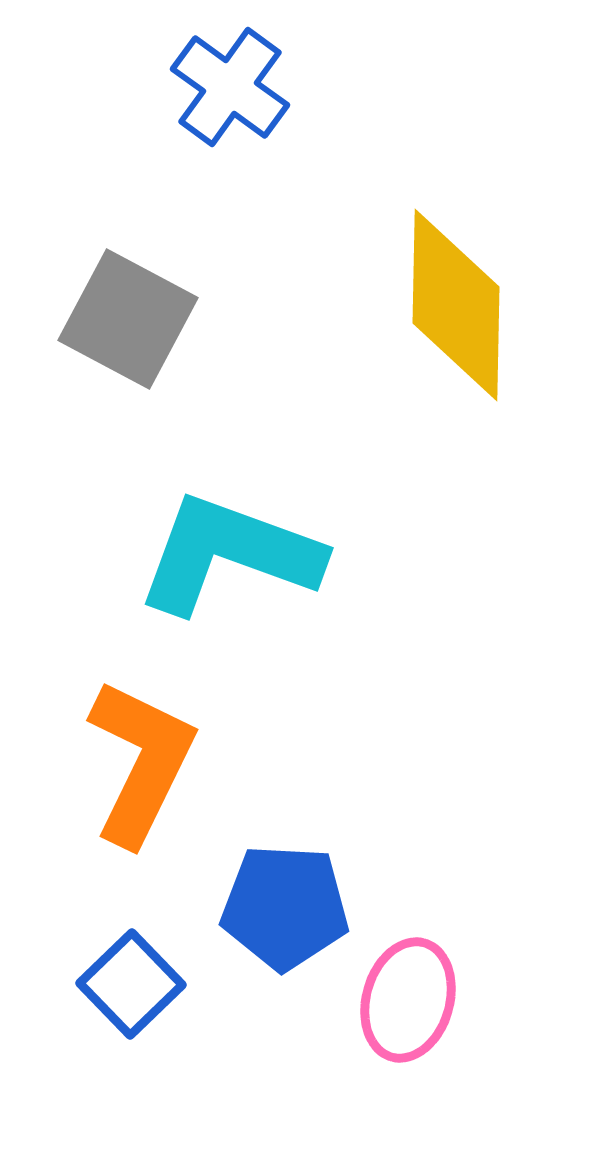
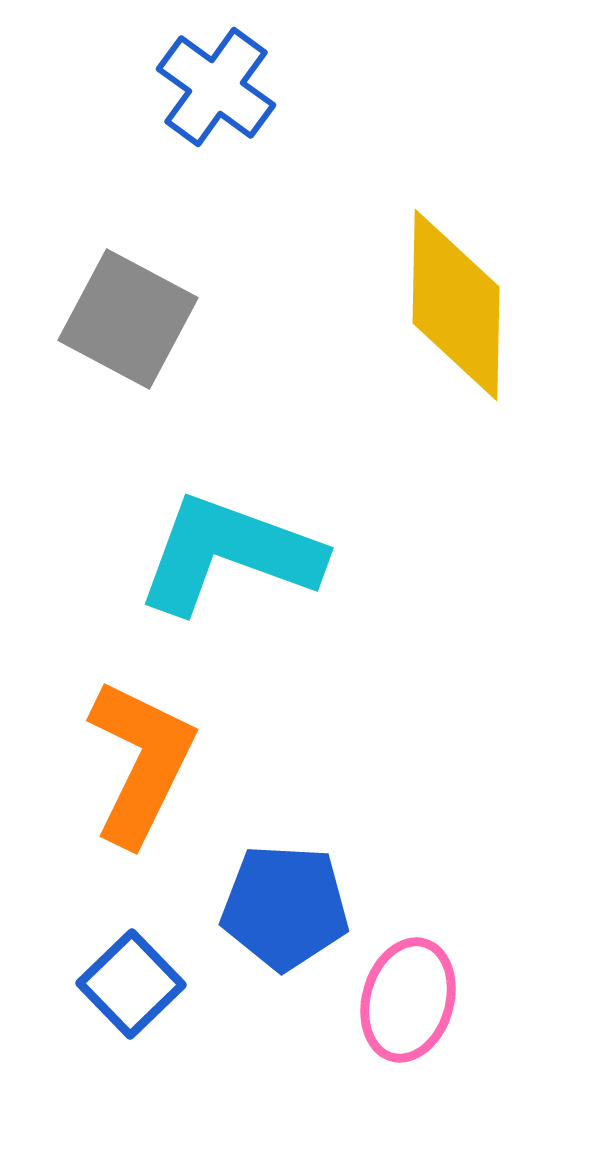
blue cross: moved 14 px left
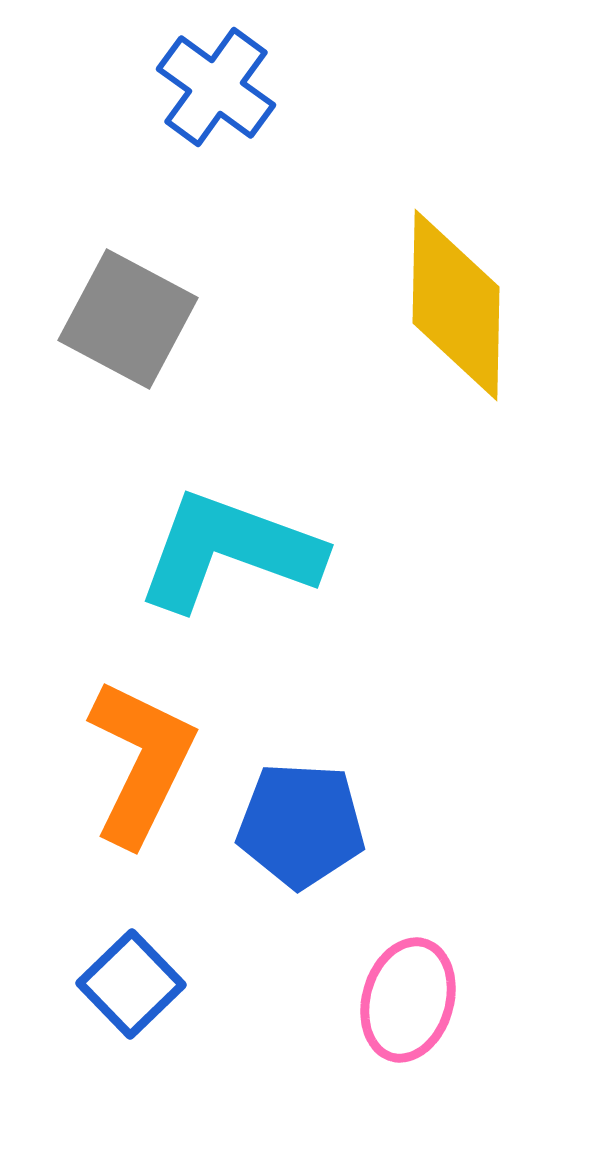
cyan L-shape: moved 3 px up
blue pentagon: moved 16 px right, 82 px up
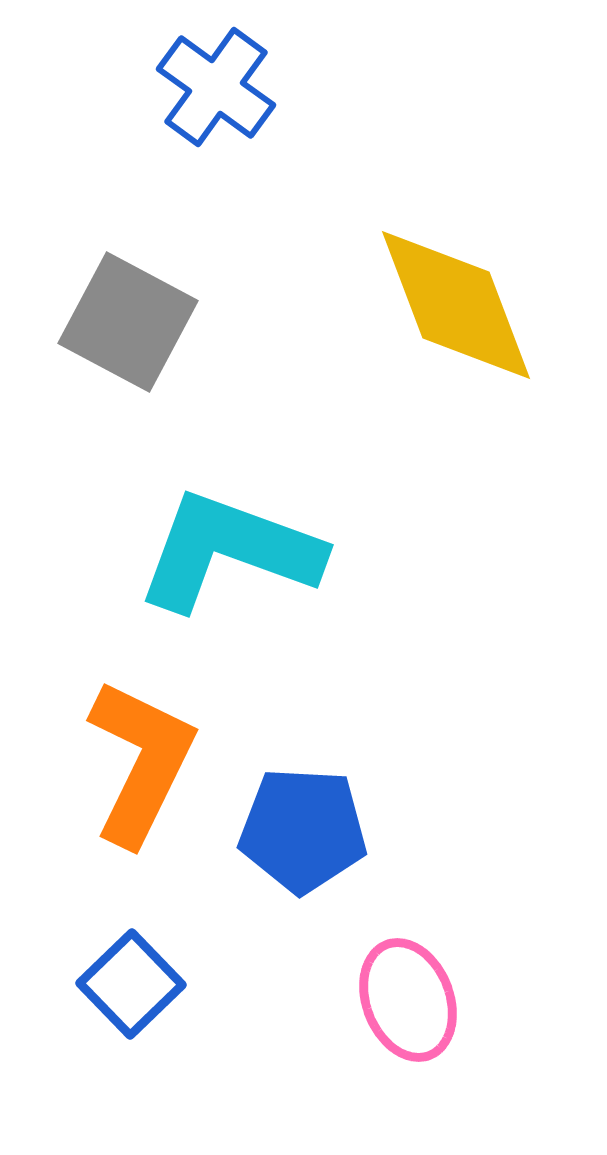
yellow diamond: rotated 22 degrees counterclockwise
gray square: moved 3 px down
blue pentagon: moved 2 px right, 5 px down
pink ellipse: rotated 37 degrees counterclockwise
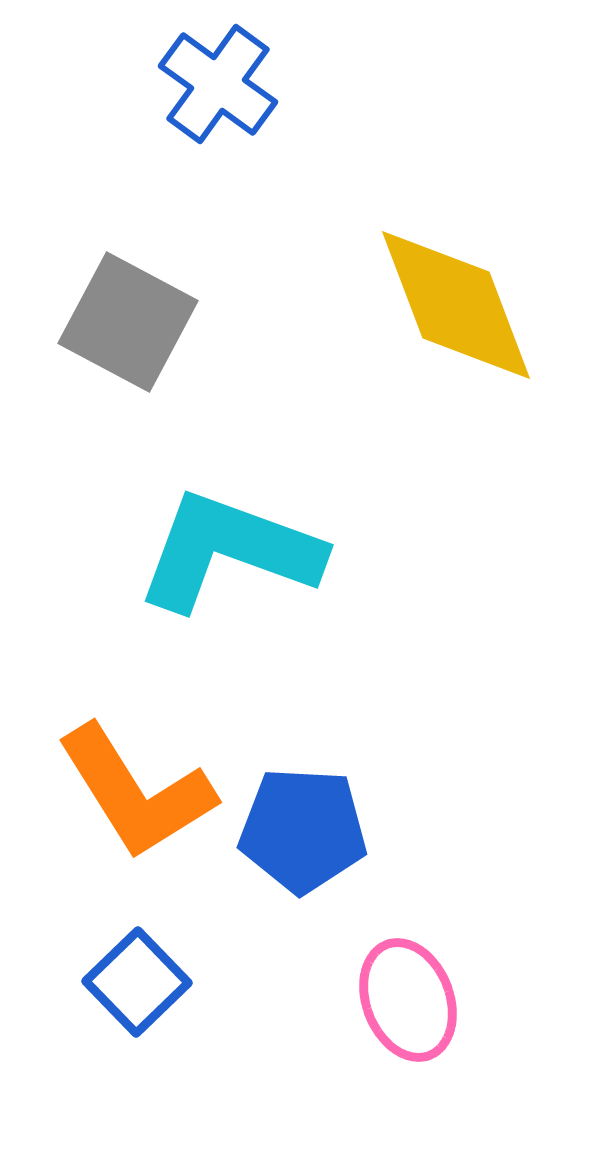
blue cross: moved 2 px right, 3 px up
orange L-shape: moved 5 px left, 30 px down; rotated 122 degrees clockwise
blue square: moved 6 px right, 2 px up
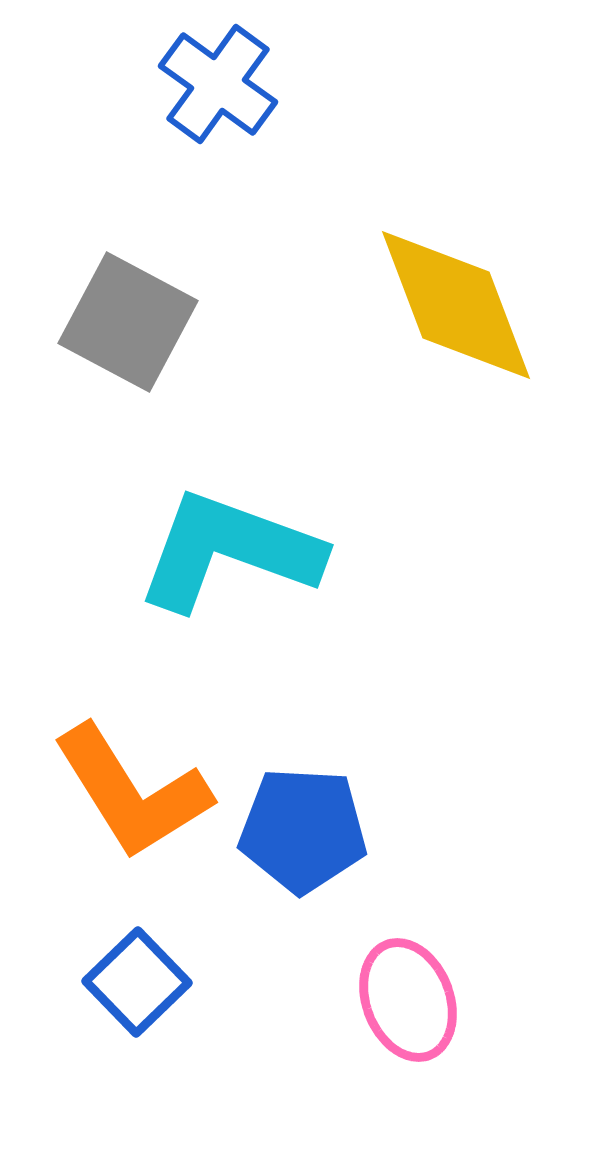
orange L-shape: moved 4 px left
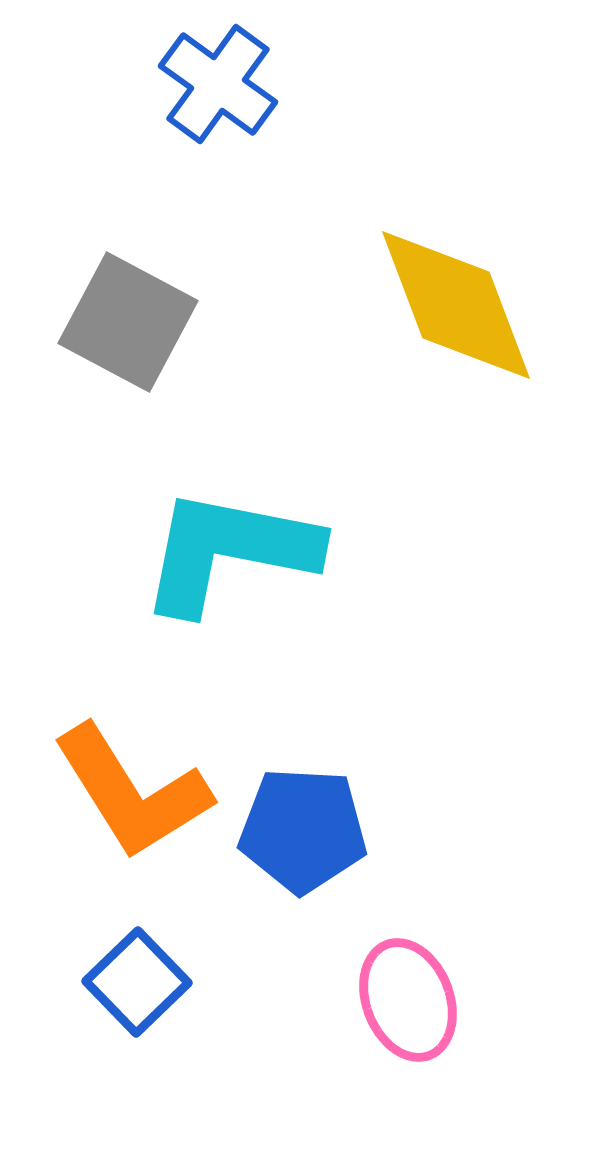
cyan L-shape: rotated 9 degrees counterclockwise
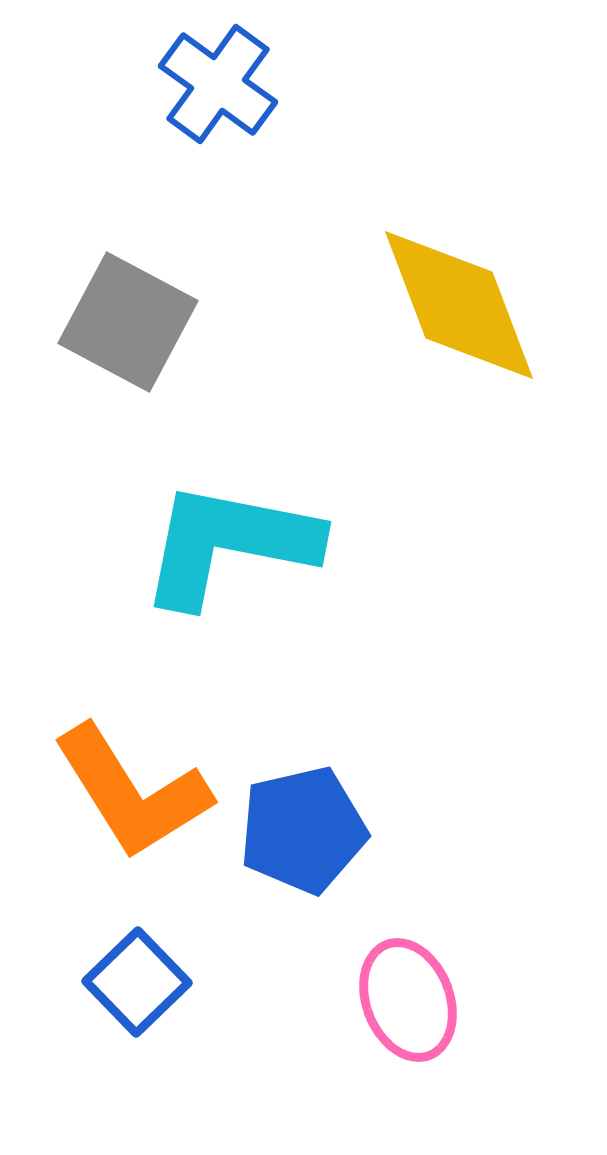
yellow diamond: moved 3 px right
cyan L-shape: moved 7 px up
blue pentagon: rotated 16 degrees counterclockwise
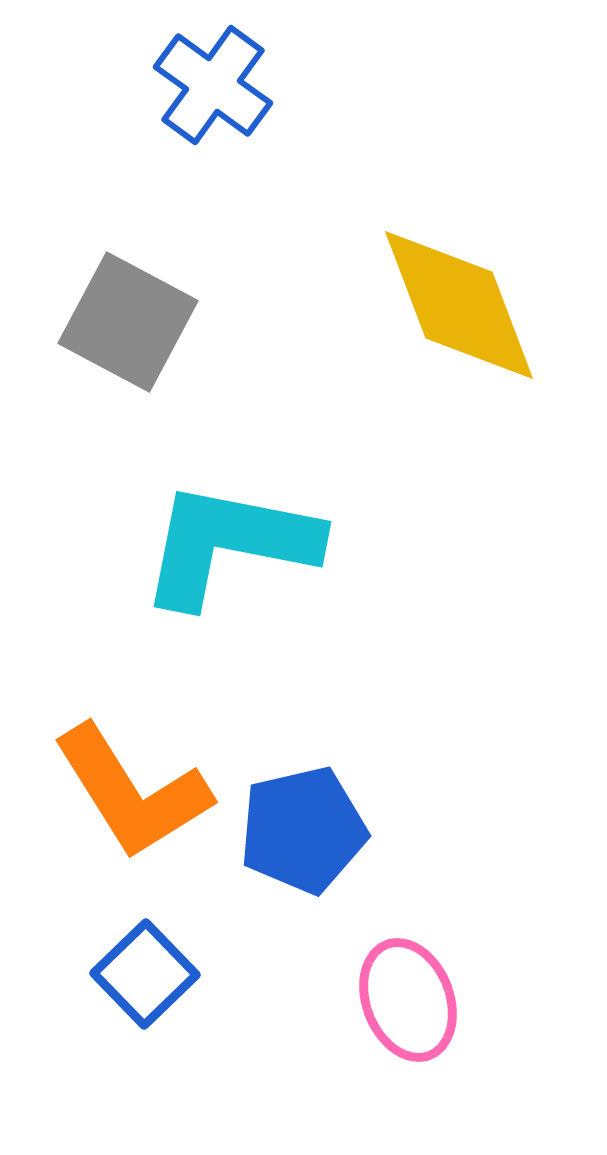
blue cross: moved 5 px left, 1 px down
blue square: moved 8 px right, 8 px up
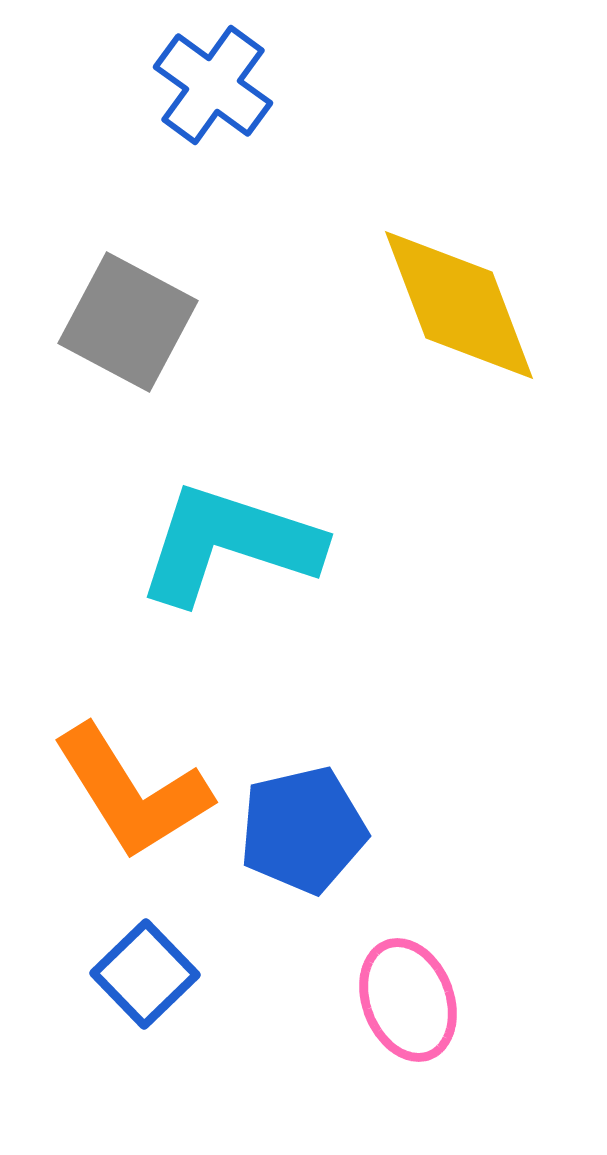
cyan L-shape: rotated 7 degrees clockwise
